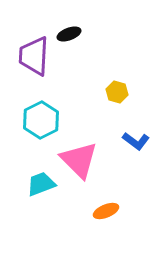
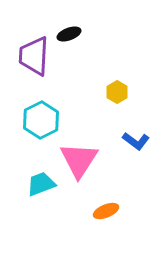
yellow hexagon: rotated 15 degrees clockwise
pink triangle: rotated 18 degrees clockwise
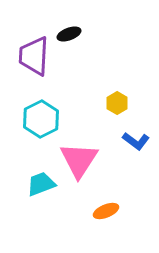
yellow hexagon: moved 11 px down
cyan hexagon: moved 1 px up
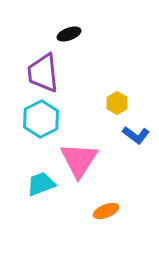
purple trapezoid: moved 9 px right, 17 px down; rotated 9 degrees counterclockwise
blue L-shape: moved 6 px up
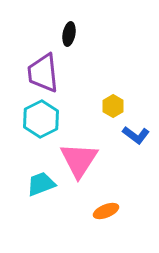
black ellipse: rotated 60 degrees counterclockwise
yellow hexagon: moved 4 px left, 3 px down
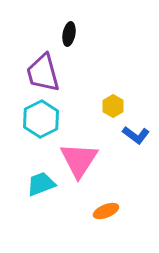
purple trapezoid: rotated 9 degrees counterclockwise
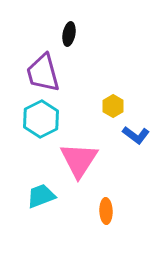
cyan trapezoid: moved 12 px down
orange ellipse: rotated 70 degrees counterclockwise
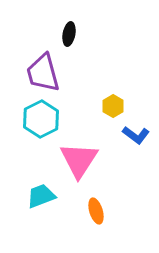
orange ellipse: moved 10 px left; rotated 15 degrees counterclockwise
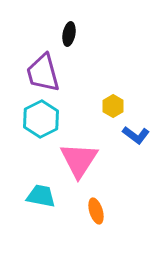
cyan trapezoid: rotated 32 degrees clockwise
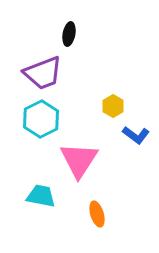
purple trapezoid: rotated 96 degrees counterclockwise
orange ellipse: moved 1 px right, 3 px down
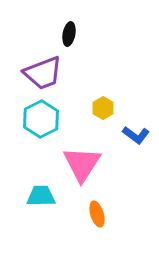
yellow hexagon: moved 10 px left, 2 px down
pink triangle: moved 3 px right, 4 px down
cyan trapezoid: rotated 12 degrees counterclockwise
